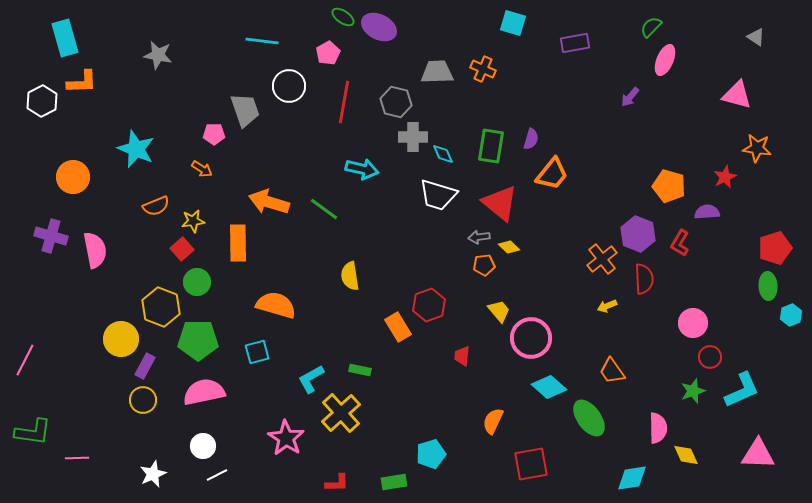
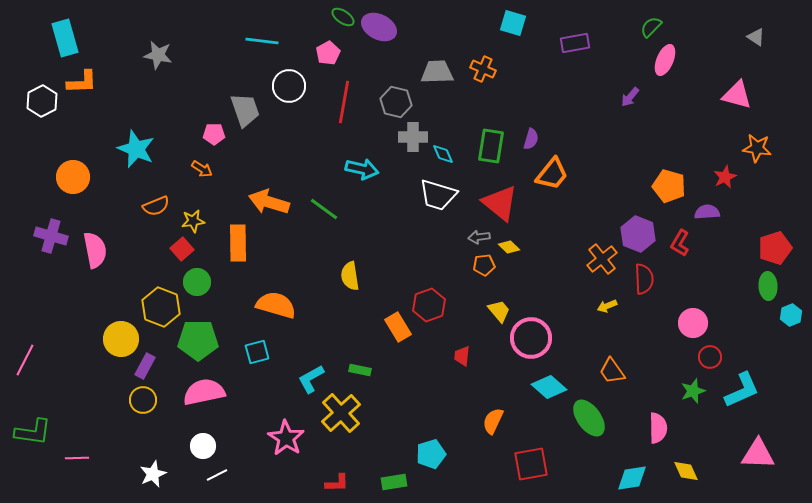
yellow diamond at (686, 455): moved 16 px down
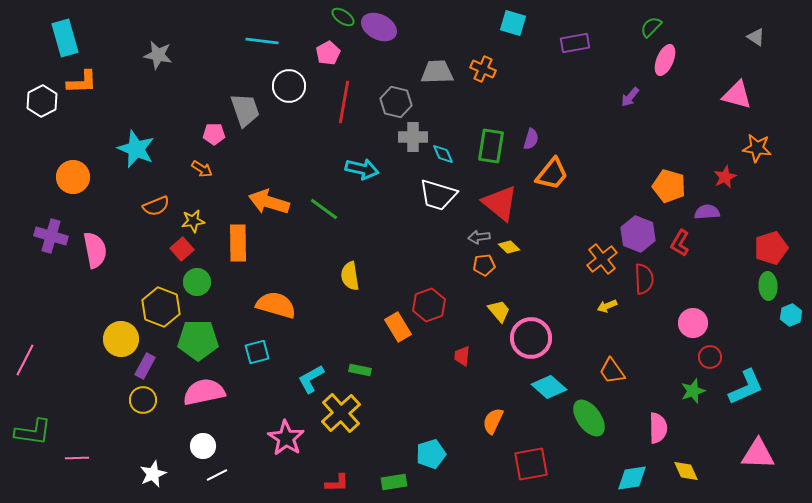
red pentagon at (775, 248): moved 4 px left
cyan L-shape at (742, 390): moved 4 px right, 3 px up
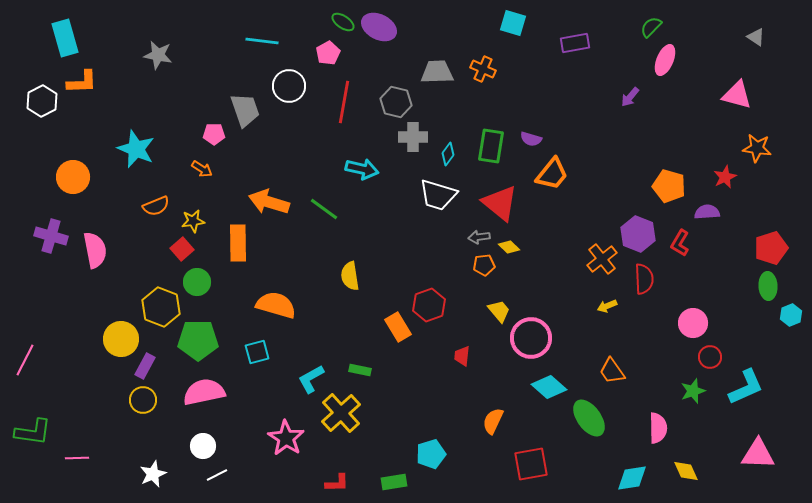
green ellipse at (343, 17): moved 5 px down
purple semicircle at (531, 139): rotated 90 degrees clockwise
cyan diamond at (443, 154): moved 5 px right; rotated 60 degrees clockwise
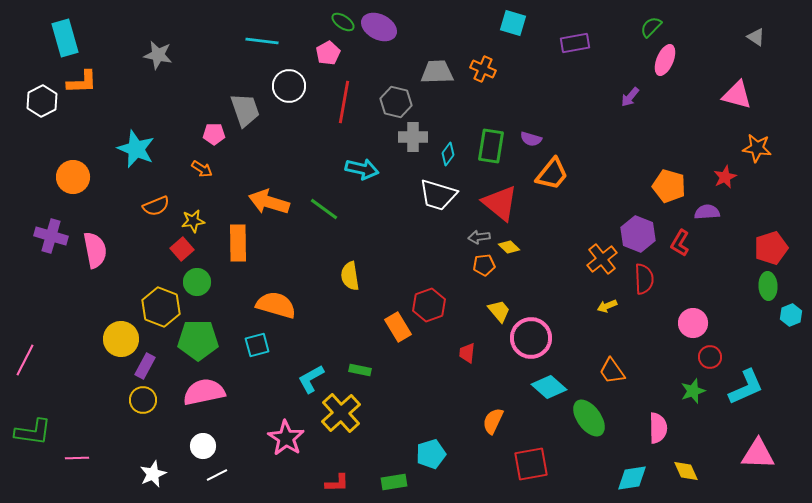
cyan square at (257, 352): moved 7 px up
red trapezoid at (462, 356): moved 5 px right, 3 px up
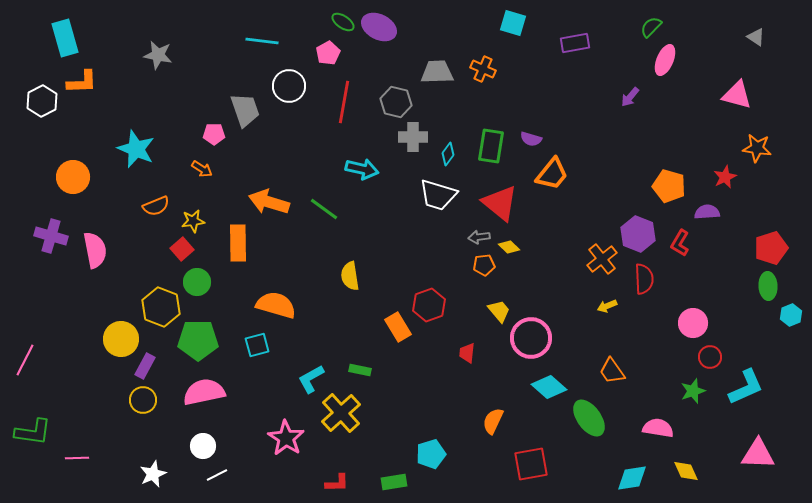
pink semicircle at (658, 428): rotated 80 degrees counterclockwise
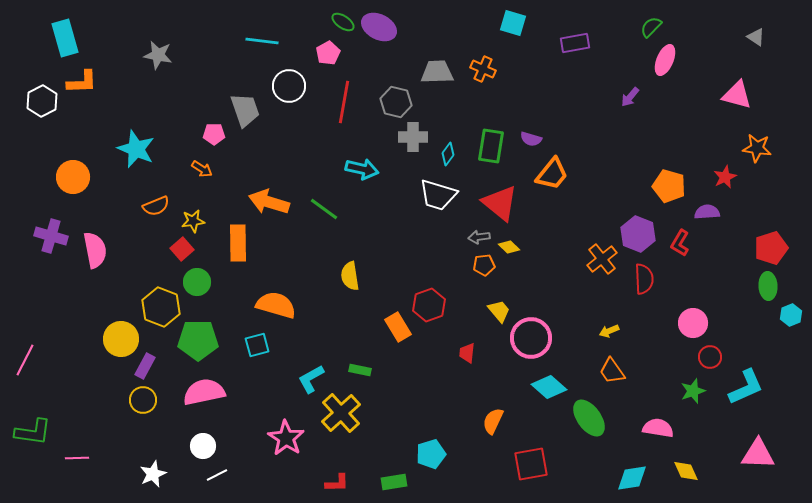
yellow arrow at (607, 306): moved 2 px right, 25 px down
